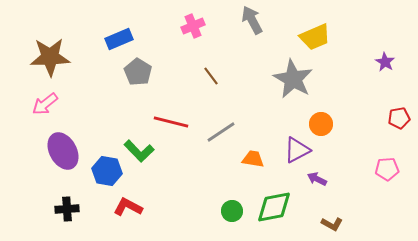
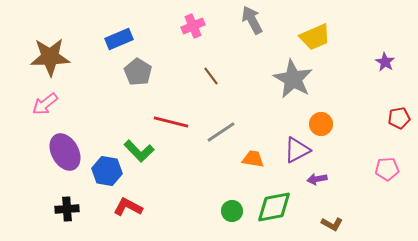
purple ellipse: moved 2 px right, 1 px down
purple arrow: rotated 36 degrees counterclockwise
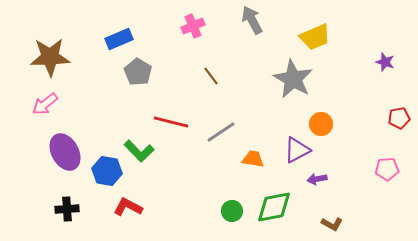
purple star: rotated 12 degrees counterclockwise
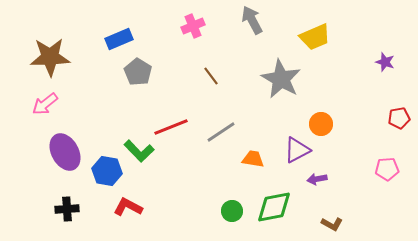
gray star: moved 12 px left
red line: moved 5 px down; rotated 36 degrees counterclockwise
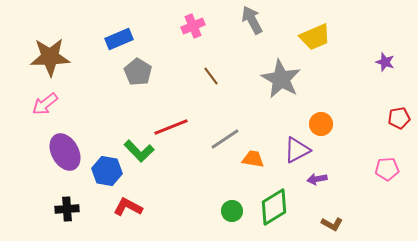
gray line: moved 4 px right, 7 px down
green diamond: rotated 21 degrees counterclockwise
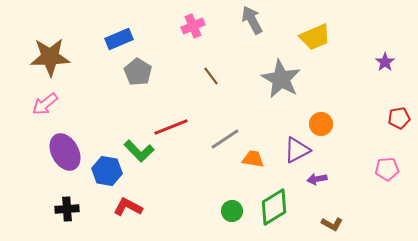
purple star: rotated 18 degrees clockwise
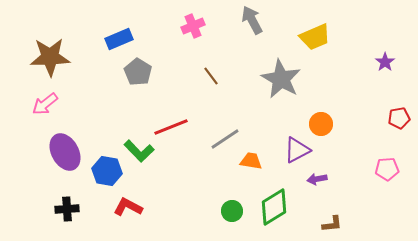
orange trapezoid: moved 2 px left, 2 px down
brown L-shape: rotated 35 degrees counterclockwise
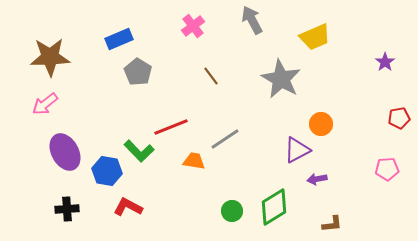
pink cross: rotated 15 degrees counterclockwise
orange trapezoid: moved 57 px left
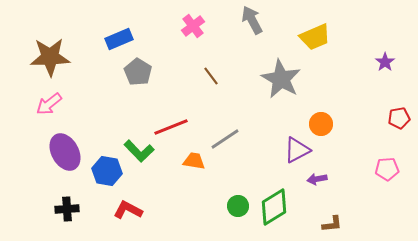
pink arrow: moved 4 px right
red L-shape: moved 3 px down
green circle: moved 6 px right, 5 px up
